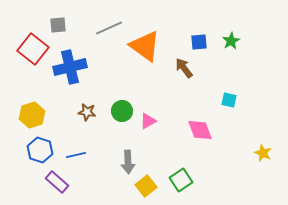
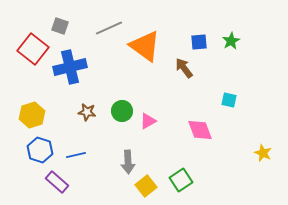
gray square: moved 2 px right, 1 px down; rotated 24 degrees clockwise
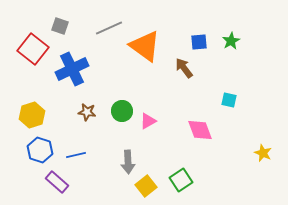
blue cross: moved 2 px right, 2 px down; rotated 12 degrees counterclockwise
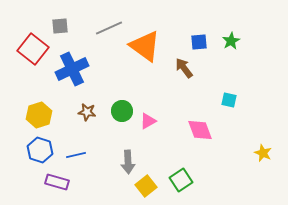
gray square: rotated 24 degrees counterclockwise
yellow hexagon: moved 7 px right
purple rectangle: rotated 25 degrees counterclockwise
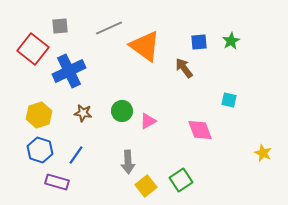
blue cross: moved 3 px left, 2 px down
brown star: moved 4 px left, 1 px down
blue line: rotated 42 degrees counterclockwise
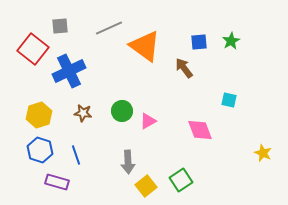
blue line: rotated 54 degrees counterclockwise
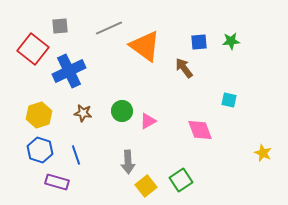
green star: rotated 24 degrees clockwise
